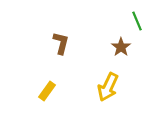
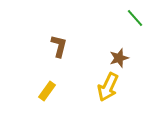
green line: moved 2 px left, 3 px up; rotated 18 degrees counterclockwise
brown L-shape: moved 2 px left, 3 px down
brown star: moved 2 px left, 11 px down; rotated 18 degrees clockwise
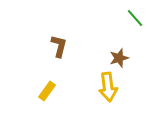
yellow arrow: rotated 32 degrees counterclockwise
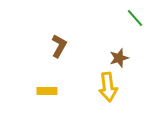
brown L-shape: rotated 15 degrees clockwise
yellow rectangle: rotated 54 degrees clockwise
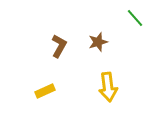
brown star: moved 21 px left, 16 px up
yellow rectangle: moved 2 px left; rotated 24 degrees counterclockwise
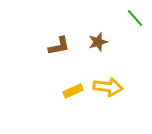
brown L-shape: rotated 50 degrees clockwise
yellow arrow: rotated 76 degrees counterclockwise
yellow rectangle: moved 28 px right
